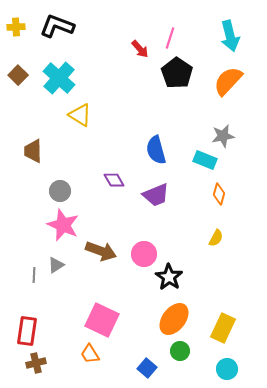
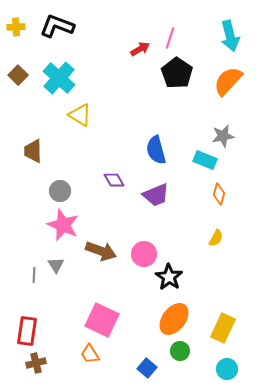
red arrow: rotated 78 degrees counterclockwise
gray triangle: rotated 30 degrees counterclockwise
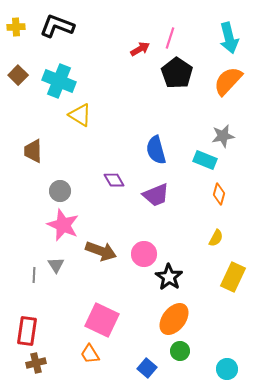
cyan arrow: moved 1 px left, 2 px down
cyan cross: moved 3 px down; rotated 20 degrees counterclockwise
yellow rectangle: moved 10 px right, 51 px up
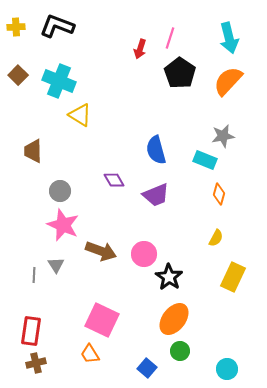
red arrow: rotated 138 degrees clockwise
black pentagon: moved 3 px right
red rectangle: moved 4 px right
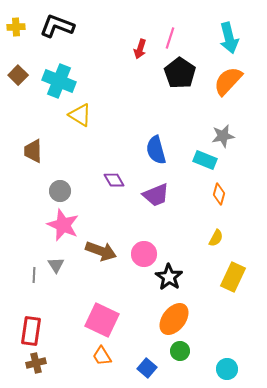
orange trapezoid: moved 12 px right, 2 px down
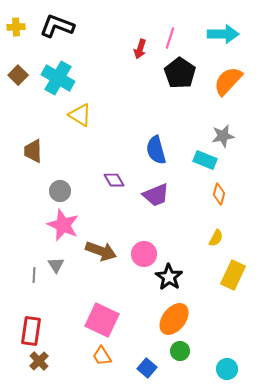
cyan arrow: moved 6 px left, 4 px up; rotated 76 degrees counterclockwise
cyan cross: moved 1 px left, 3 px up; rotated 8 degrees clockwise
yellow rectangle: moved 2 px up
brown cross: moved 3 px right, 2 px up; rotated 30 degrees counterclockwise
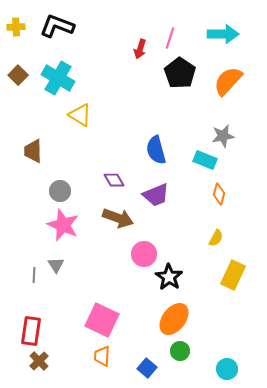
brown arrow: moved 17 px right, 33 px up
orange trapezoid: rotated 35 degrees clockwise
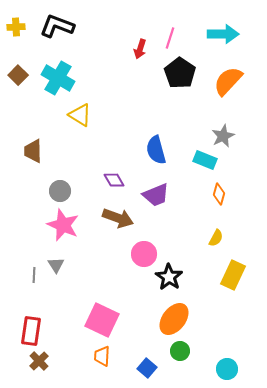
gray star: rotated 15 degrees counterclockwise
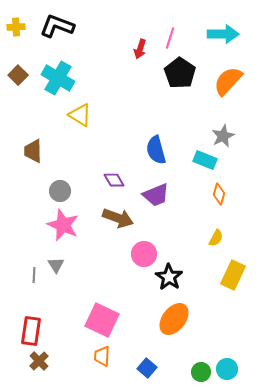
green circle: moved 21 px right, 21 px down
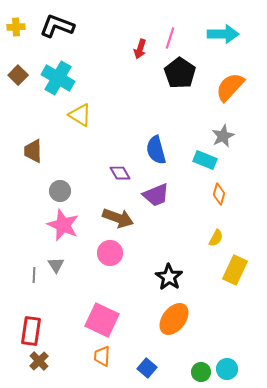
orange semicircle: moved 2 px right, 6 px down
purple diamond: moved 6 px right, 7 px up
pink circle: moved 34 px left, 1 px up
yellow rectangle: moved 2 px right, 5 px up
